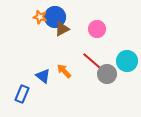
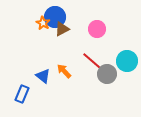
orange star: moved 3 px right, 6 px down; rotated 16 degrees clockwise
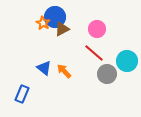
red line: moved 2 px right, 8 px up
blue triangle: moved 1 px right, 8 px up
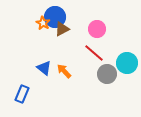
cyan circle: moved 2 px down
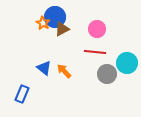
red line: moved 1 px right, 1 px up; rotated 35 degrees counterclockwise
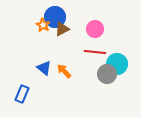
orange star: moved 2 px down
pink circle: moved 2 px left
cyan circle: moved 10 px left, 1 px down
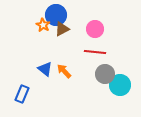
blue circle: moved 1 px right, 2 px up
cyan circle: moved 3 px right, 21 px down
blue triangle: moved 1 px right, 1 px down
gray circle: moved 2 px left
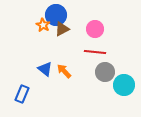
gray circle: moved 2 px up
cyan circle: moved 4 px right
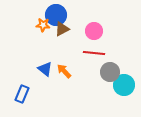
orange star: rotated 24 degrees counterclockwise
pink circle: moved 1 px left, 2 px down
red line: moved 1 px left, 1 px down
gray circle: moved 5 px right
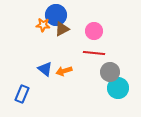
orange arrow: rotated 63 degrees counterclockwise
cyan circle: moved 6 px left, 3 px down
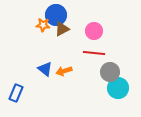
blue rectangle: moved 6 px left, 1 px up
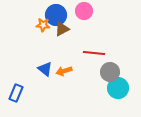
pink circle: moved 10 px left, 20 px up
